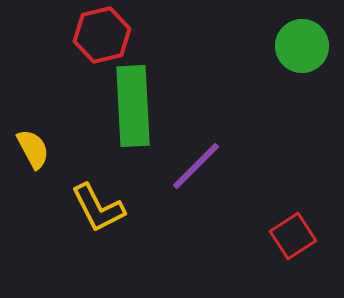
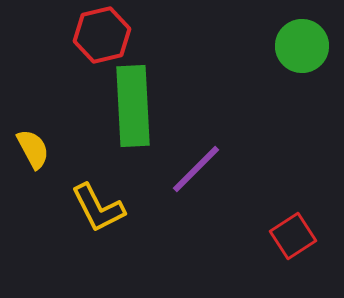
purple line: moved 3 px down
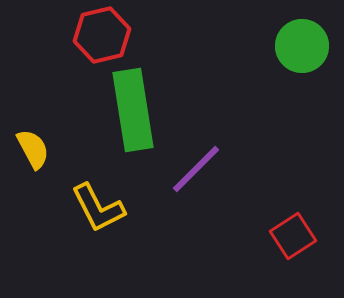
green rectangle: moved 4 px down; rotated 6 degrees counterclockwise
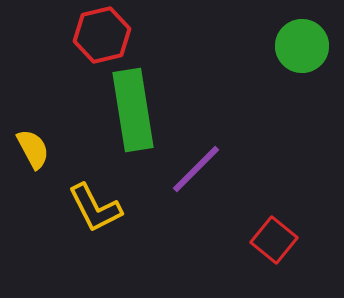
yellow L-shape: moved 3 px left
red square: moved 19 px left, 4 px down; rotated 18 degrees counterclockwise
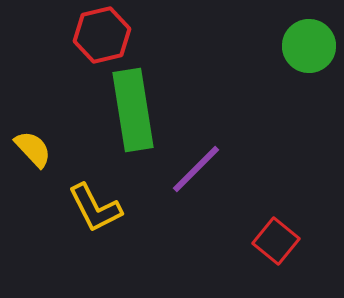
green circle: moved 7 px right
yellow semicircle: rotated 15 degrees counterclockwise
red square: moved 2 px right, 1 px down
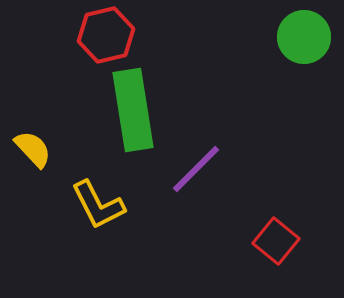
red hexagon: moved 4 px right
green circle: moved 5 px left, 9 px up
yellow L-shape: moved 3 px right, 3 px up
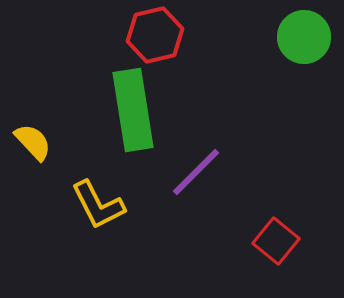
red hexagon: moved 49 px right
yellow semicircle: moved 7 px up
purple line: moved 3 px down
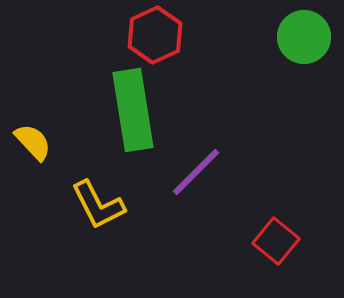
red hexagon: rotated 12 degrees counterclockwise
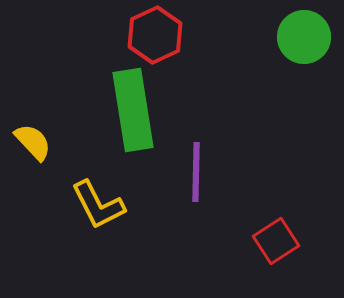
purple line: rotated 44 degrees counterclockwise
red square: rotated 18 degrees clockwise
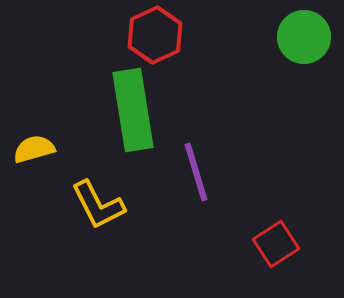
yellow semicircle: moved 1 px right, 7 px down; rotated 63 degrees counterclockwise
purple line: rotated 18 degrees counterclockwise
red square: moved 3 px down
